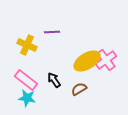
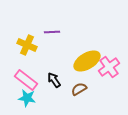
pink cross: moved 3 px right, 7 px down
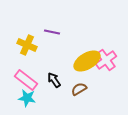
purple line: rotated 14 degrees clockwise
pink cross: moved 3 px left, 7 px up
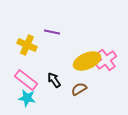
yellow ellipse: rotated 8 degrees clockwise
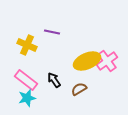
pink cross: moved 1 px right, 1 px down
cyan star: rotated 24 degrees counterclockwise
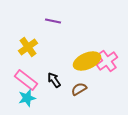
purple line: moved 1 px right, 11 px up
yellow cross: moved 1 px right, 2 px down; rotated 30 degrees clockwise
